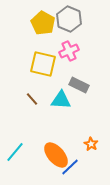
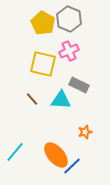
orange star: moved 6 px left, 12 px up; rotated 24 degrees clockwise
blue line: moved 2 px right, 1 px up
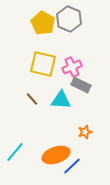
pink cross: moved 3 px right, 16 px down
gray rectangle: moved 2 px right
orange ellipse: rotated 68 degrees counterclockwise
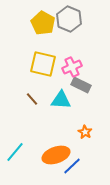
orange star: rotated 24 degrees counterclockwise
